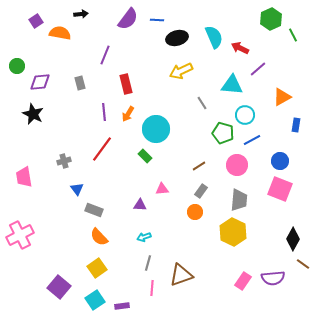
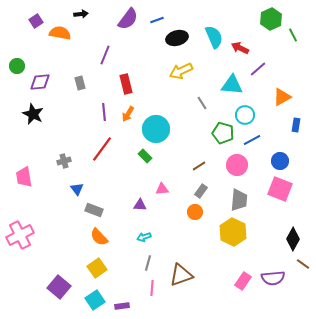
blue line at (157, 20): rotated 24 degrees counterclockwise
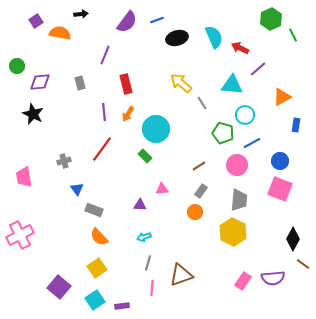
purple semicircle at (128, 19): moved 1 px left, 3 px down
yellow arrow at (181, 71): moved 12 px down; rotated 65 degrees clockwise
blue line at (252, 140): moved 3 px down
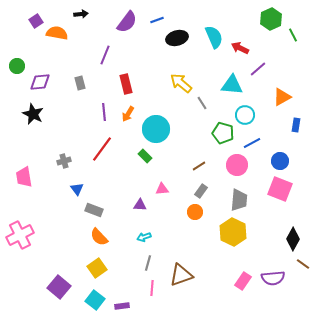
orange semicircle at (60, 33): moved 3 px left
cyan square at (95, 300): rotated 18 degrees counterclockwise
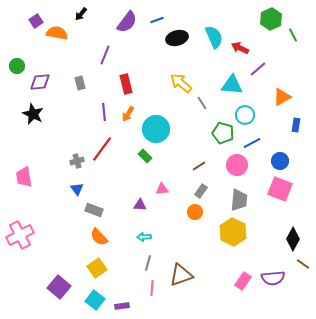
black arrow at (81, 14): rotated 136 degrees clockwise
gray cross at (64, 161): moved 13 px right
cyan arrow at (144, 237): rotated 16 degrees clockwise
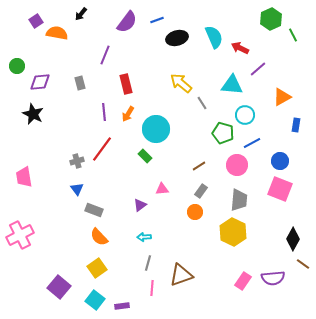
purple triangle at (140, 205): rotated 40 degrees counterclockwise
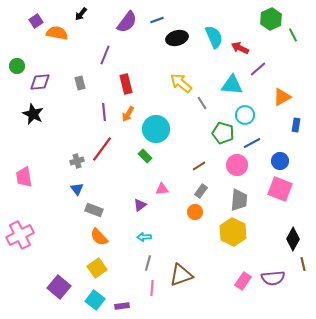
brown line at (303, 264): rotated 40 degrees clockwise
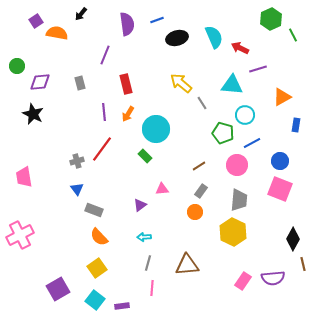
purple semicircle at (127, 22): moved 2 px down; rotated 45 degrees counterclockwise
purple line at (258, 69): rotated 24 degrees clockwise
brown triangle at (181, 275): moved 6 px right, 10 px up; rotated 15 degrees clockwise
purple square at (59, 287): moved 1 px left, 2 px down; rotated 20 degrees clockwise
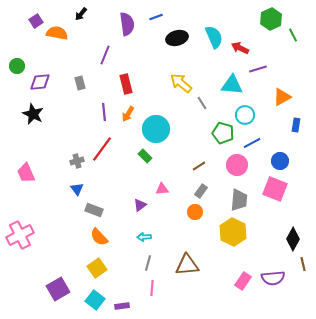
blue line at (157, 20): moved 1 px left, 3 px up
pink trapezoid at (24, 177): moved 2 px right, 4 px up; rotated 15 degrees counterclockwise
pink square at (280, 189): moved 5 px left
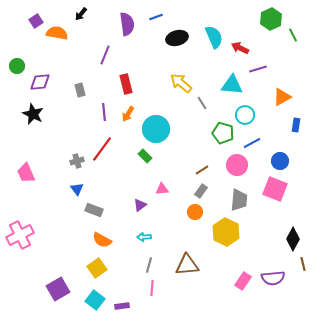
gray rectangle at (80, 83): moved 7 px down
brown line at (199, 166): moved 3 px right, 4 px down
yellow hexagon at (233, 232): moved 7 px left
orange semicircle at (99, 237): moved 3 px right, 3 px down; rotated 18 degrees counterclockwise
gray line at (148, 263): moved 1 px right, 2 px down
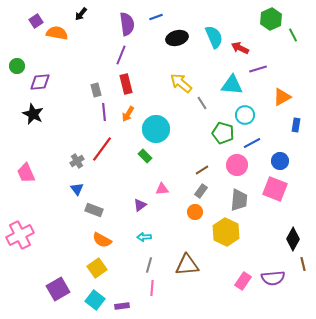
purple line at (105, 55): moved 16 px right
gray rectangle at (80, 90): moved 16 px right
gray cross at (77, 161): rotated 16 degrees counterclockwise
